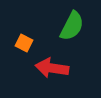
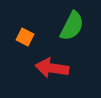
orange square: moved 1 px right, 6 px up
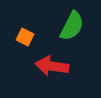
red arrow: moved 2 px up
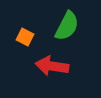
green semicircle: moved 5 px left
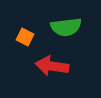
green semicircle: moved 1 px left, 1 px down; rotated 56 degrees clockwise
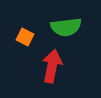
red arrow: rotated 92 degrees clockwise
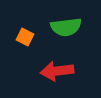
red arrow: moved 5 px right, 5 px down; rotated 108 degrees counterclockwise
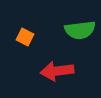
green semicircle: moved 14 px right, 3 px down
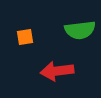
orange square: rotated 36 degrees counterclockwise
